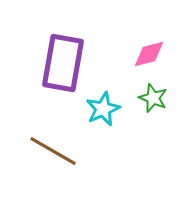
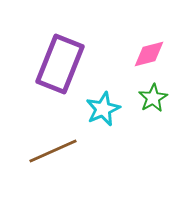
purple rectangle: moved 3 px left, 1 px down; rotated 12 degrees clockwise
green star: rotated 20 degrees clockwise
brown line: rotated 54 degrees counterclockwise
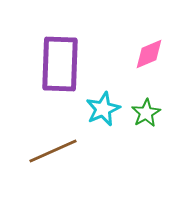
pink diamond: rotated 8 degrees counterclockwise
purple rectangle: rotated 20 degrees counterclockwise
green star: moved 7 px left, 15 px down
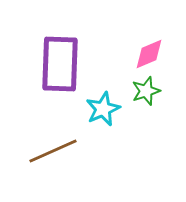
green star: moved 22 px up; rotated 12 degrees clockwise
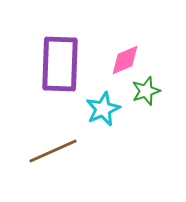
pink diamond: moved 24 px left, 6 px down
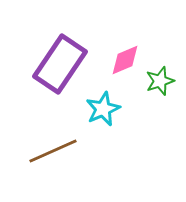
purple rectangle: rotated 32 degrees clockwise
green star: moved 14 px right, 10 px up
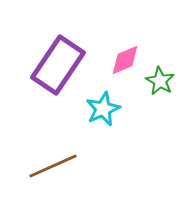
purple rectangle: moved 2 px left, 1 px down
green star: rotated 24 degrees counterclockwise
brown line: moved 15 px down
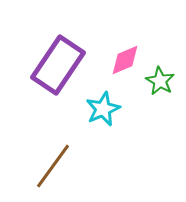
brown line: rotated 30 degrees counterclockwise
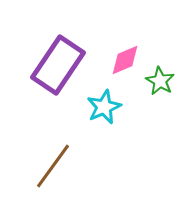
cyan star: moved 1 px right, 2 px up
